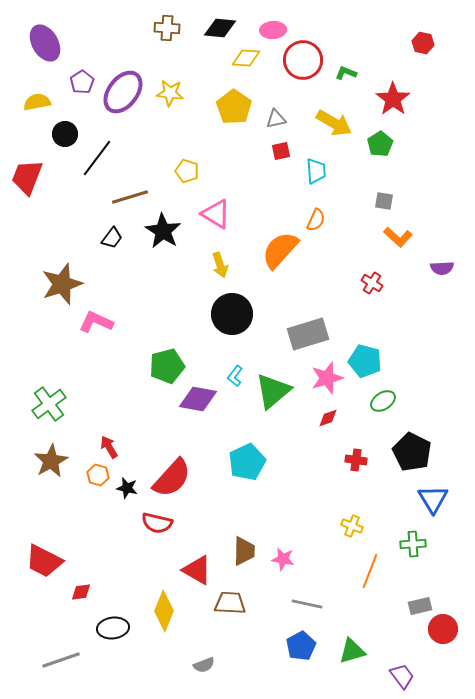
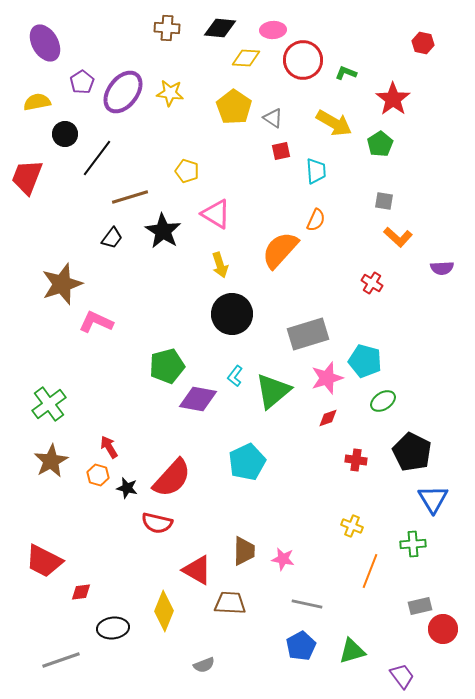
gray triangle at (276, 119): moved 3 px left, 1 px up; rotated 45 degrees clockwise
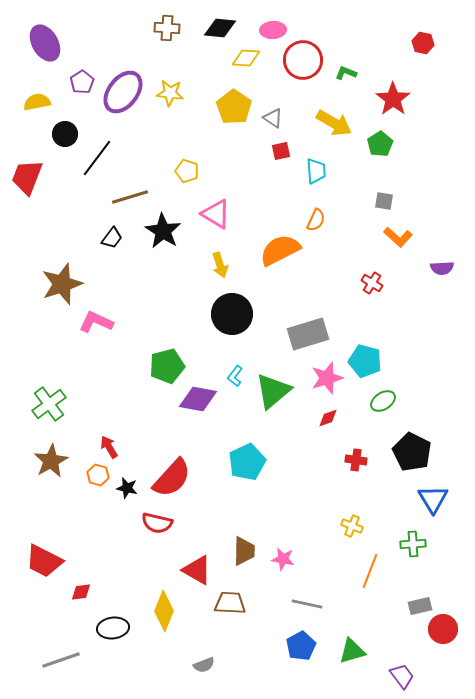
orange semicircle at (280, 250): rotated 21 degrees clockwise
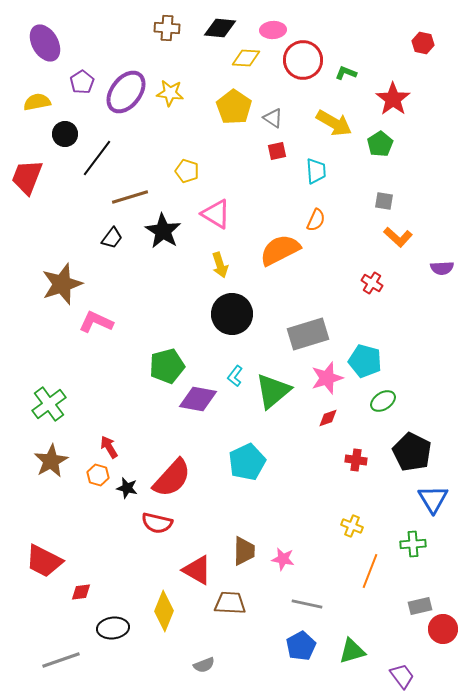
purple ellipse at (123, 92): moved 3 px right
red square at (281, 151): moved 4 px left
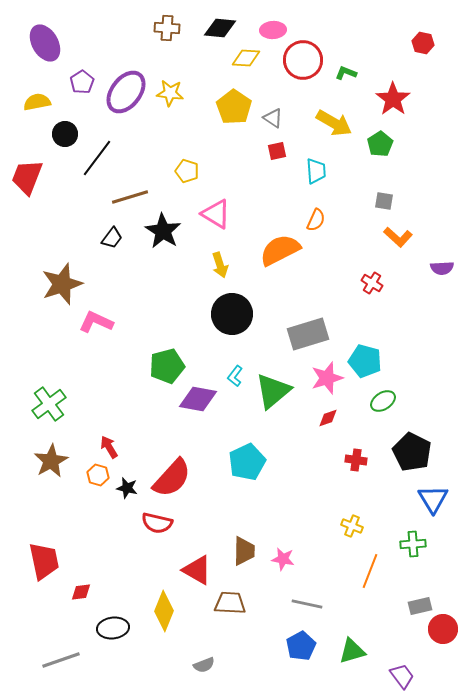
red trapezoid at (44, 561): rotated 129 degrees counterclockwise
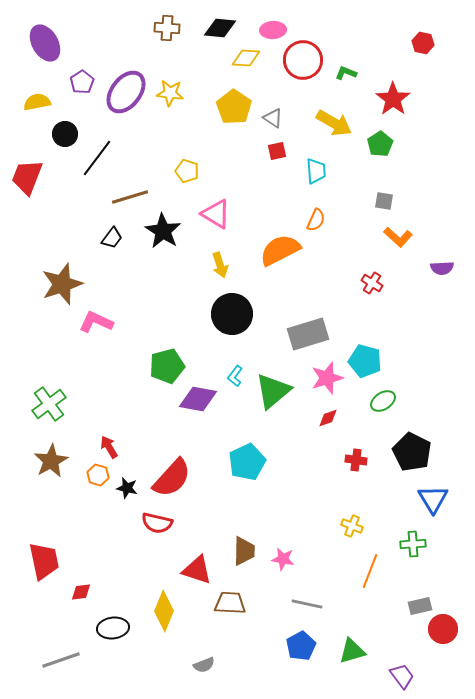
red triangle at (197, 570): rotated 12 degrees counterclockwise
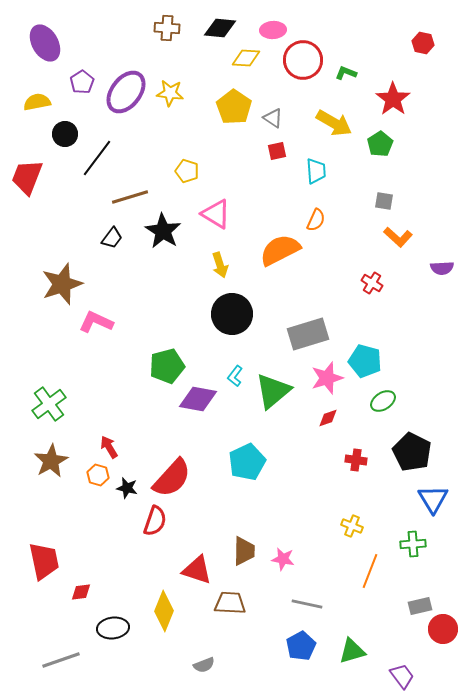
red semicircle at (157, 523): moved 2 px left, 2 px up; rotated 84 degrees counterclockwise
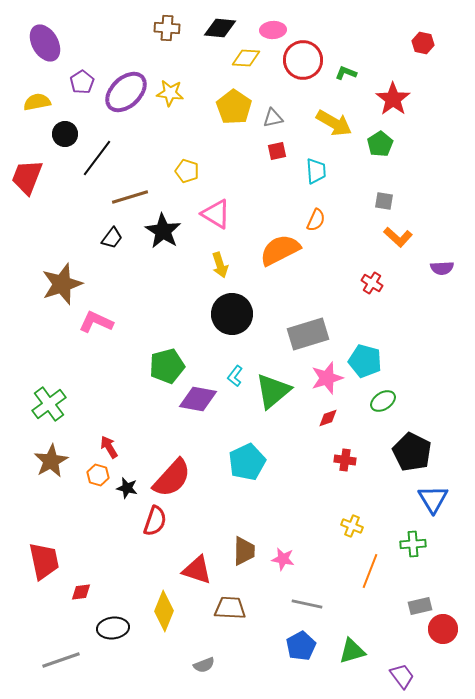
purple ellipse at (126, 92): rotated 9 degrees clockwise
gray triangle at (273, 118): rotated 45 degrees counterclockwise
red cross at (356, 460): moved 11 px left
brown trapezoid at (230, 603): moved 5 px down
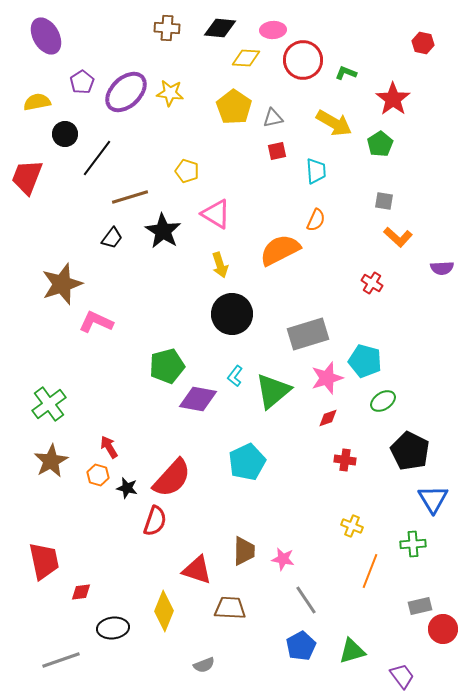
purple ellipse at (45, 43): moved 1 px right, 7 px up
black pentagon at (412, 452): moved 2 px left, 1 px up
gray line at (307, 604): moved 1 px left, 4 px up; rotated 44 degrees clockwise
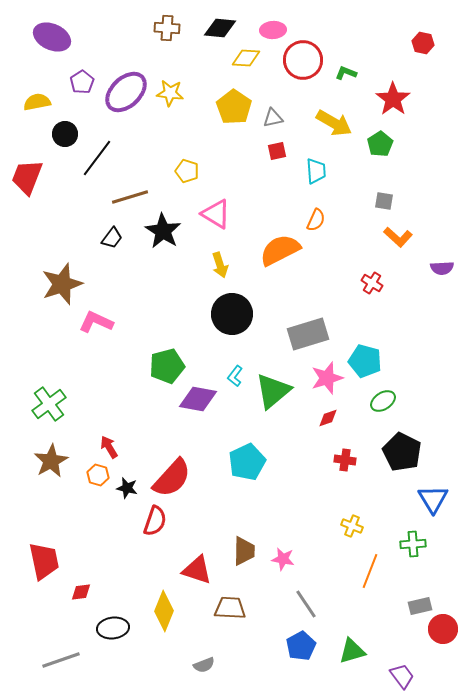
purple ellipse at (46, 36): moved 6 px right, 1 px down; rotated 36 degrees counterclockwise
black pentagon at (410, 451): moved 8 px left, 1 px down
gray line at (306, 600): moved 4 px down
